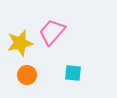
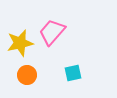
cyan square: rotated 18 degrees counterclockwise
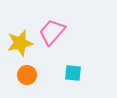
cyan square: rotated 18 degrees clockwise
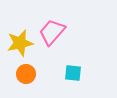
orange circle: moved 1 px left, 1 px up
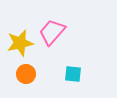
cyan square: moved 1 px down
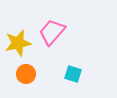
yellow star: moved 2 px left
cyan square: rotated 12 degrees clockwise
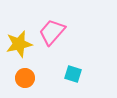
yellow star: moved 1 px right, 1 px down
orange circle: moved 1 px left, 4 px down
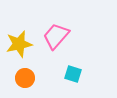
pink trapezoid: moved 4 px right, 4 px down
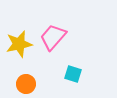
pink trapezoid: moved 3 px left, 1 px down
orange circle: moved 1 px right, 6 px down
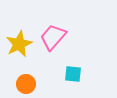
yellow star: rotated 12 degrees counterclockwise
cyan square: rotated 12 degrees counterclockwise
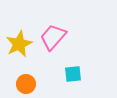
cyan square: rotated 12 degrees counterclockwise
